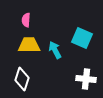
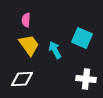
yellow trapezoid: rotated 55 degrees clockwise
white diamond: rotated 70 degrees clockwise
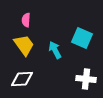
yellow trapezoid: moved 5 px left
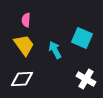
white cross: rotated 24 degrees clockwise
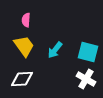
cyan square: moved 6 px right, 14 px down; rotated 10 degrees counterclockwise
yellow trapezoid: moved 1 px down
cyan arrow: rotated 114 degrees counterclockwise
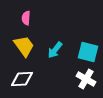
pink semicircle: moved 2 px up
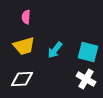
pink semicircle: moved 1 px up
yellow trapezoid: rotated 110 degrees clockwise
